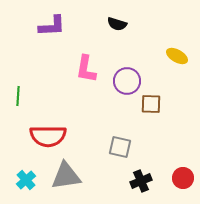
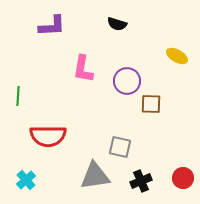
pink L-shape: moved 3 px left
gray triangle: moved 29 px right
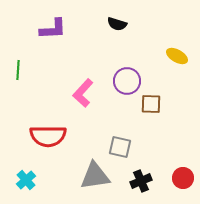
purple L-shape: moved 1 px right, 3 px down
pink L-shape: moved 24 px down; rotated 32 degrees clockwise
green line: moved 26 px up
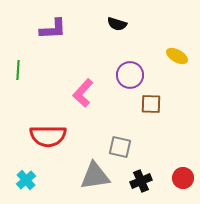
purple circle: moved 3 px right, 6 px up
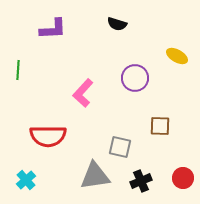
purple circle: moved 5 px right, 3 px down
brown square: moved 9 px right, 22 px down
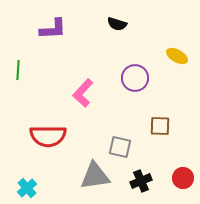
cyan cross: moved 1 px right, 8 px down
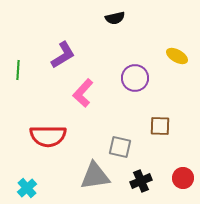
black semicircle: moved 2 px left, 6 px up; rotated 30 degrees counterclockwise
purple L-shape: moved 10 px right, 26 px down; rotated 28 degrees counterclockwise
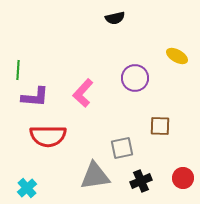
purple L-shape: moved 28 px left, 42 px down; rotated 36 degrees clockwise
gray square: moved 2 px right, 1 px down; rotated 25 degrees counterclockwise
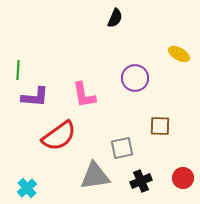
black semicircle: rotated 54 degrees counterclockwise
yellow ellipse: moved 2 px right, 2 px up
pink L-shape: moved 1 px right, 2 px down; rotated 52 degrees counterclockwise
red semicircle: moved 11 px right; rotated 36 degrees counterclockwise
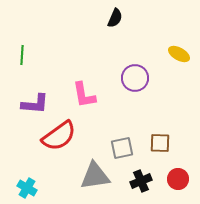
green line: moved 4 px right, 15 px up
purple L-shape: moved 7 px down
brown square: moved 17 px down
red circle: moved 5 px left, 1 px down
cyan cross: rotated 18 degrees counterclockwise
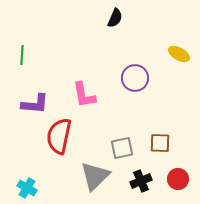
red semicircle: rotated 138 degrees clockwise
gray triangle: rotated 36 degrees counterclockwise
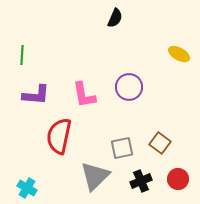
purple circle: moved 6 px left, 9 px down
purple L-shape: moved 1 px right, 9 px up
brown square: rotated 35 degrees clockwise
